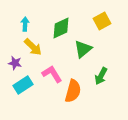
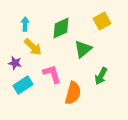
pink L-shape: rotated 15 degrees clockwise
orange semicircle: moved 2 px down
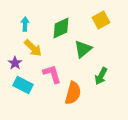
yellow square: moved 1 px left, 1 px up
yellow arrow: moved 1 px down
purple star: rotated 24 degrees clockwise
cyan rectangle: rotated 60 degrees clockwise
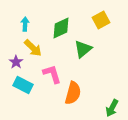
purple star: moved 1 px right, 1 px up
green arrow: moved 11 px right, 32 px down
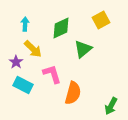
yellow arrow: moved 1 px down
green arrow: moved 1 px left, 2 px up
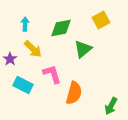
green diamond: rotated 15 degrees clockwise
purple star: moved 6 px left, 3 px up
orange semicircle: moved 1 px right
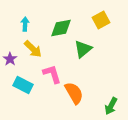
orange semicircle: rotated 45 degrees counterclockwise
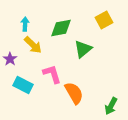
yellow square: moved 3 px right
yellow arrow: moved 4 px up
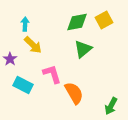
green diamond: moved 16 px right, 6 px up
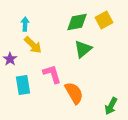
cyan rectangle: rotated 54 degrees clockwise
